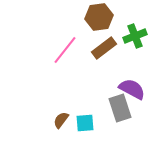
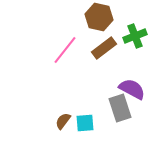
brown hexagon: rotated 20 degrees clockwise
brown semicircle: moved 2 px right, 1 px down
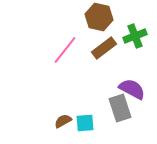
brown semicircle: rotated 24 degrees clockwise
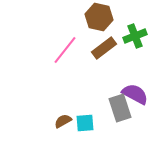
purple semicircle: moved 3 px right, 5 px down
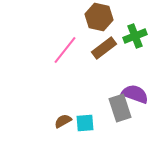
purple semicircle: rotated 8 degrees counterclockwise
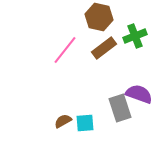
purple semicircle: moved 4 px right
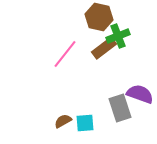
green cross: moved 17 px left
pink line: moved 4 px down
purple semicircle: moved 1 px right
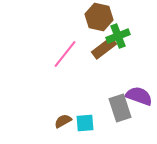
purple semicircle: moved 1 px left, 2 px down
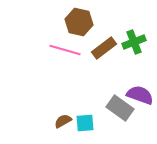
brown hexagon: moved 20 px left, 5 px down
green cross: moved 16 px right, 6 px down
pink line: moved 4 px up; rotated 68 degrees clockwise
purple semicircle: moved 1 px right, 1 px up
gray rectangle: rotated 36 degrees counterclockwise
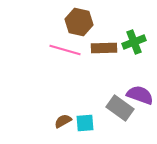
brown rectangle: rotated 35 degrees clockwise
